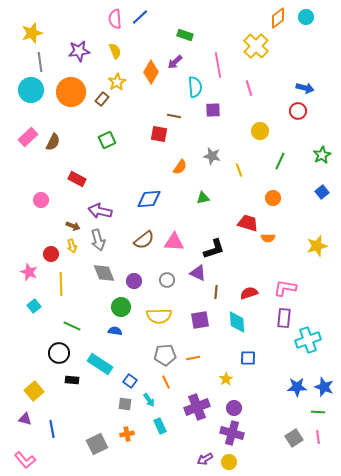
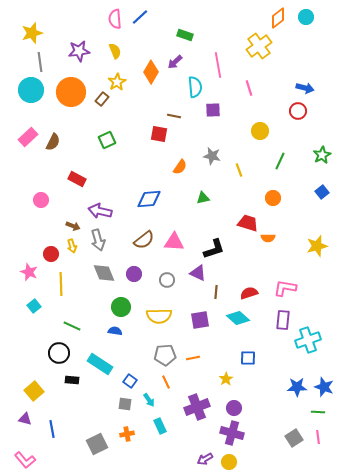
yellow cross at (256, 46): moved 3 px right; rotated 10 degrees clockwise
purple circle at (134, 281): moved 7 px up
purple rectangle at (284, 318): moved 1 px left, 2 px down
cyan diamond at (237, 322): moved 1 px right, 4 px up; rotated 45 degrees counterclockwise
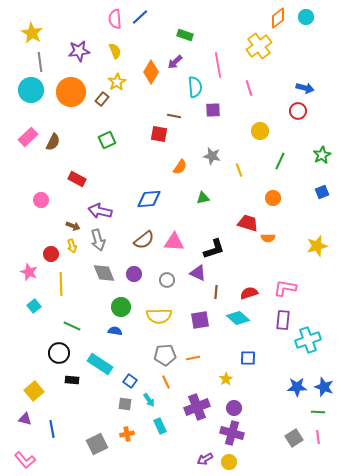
yellow star at (32, 33): rotated 25 degrees counterclockwise
blue square at (322, 192): rotated 16 degrees clockwise
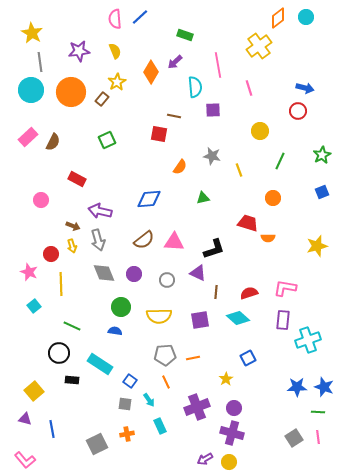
blue square at (248, 358): rotated 28 degrees counterclockwise
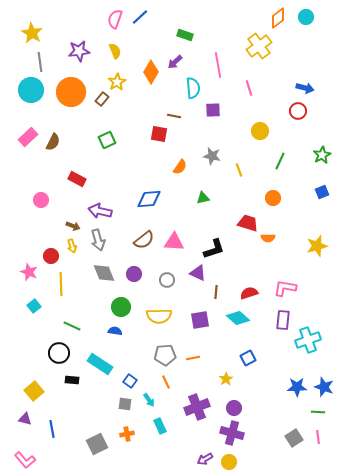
pink semicircle at (115, 19): rotated 24 degrees clockwise
cyan semicircle at (195, 87): moved 2 px left, 1 px down
red circle at (51, 254): moved 2 px down
